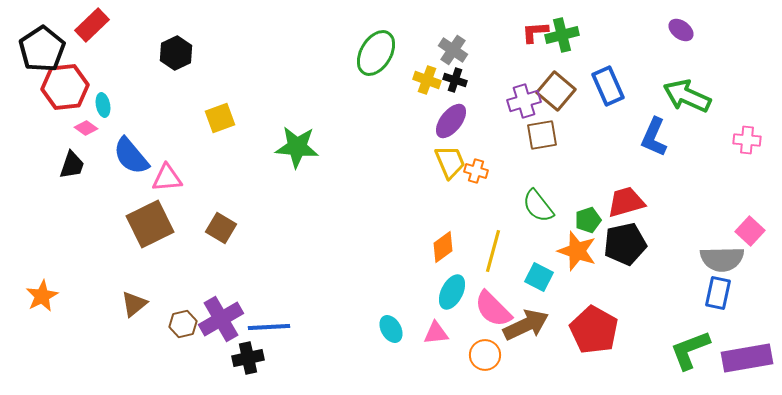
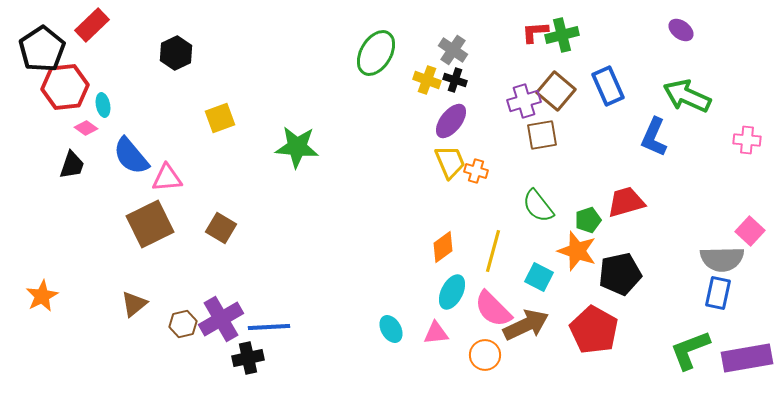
black pentagon at (625, 244): moved 5 px left, 30 px down
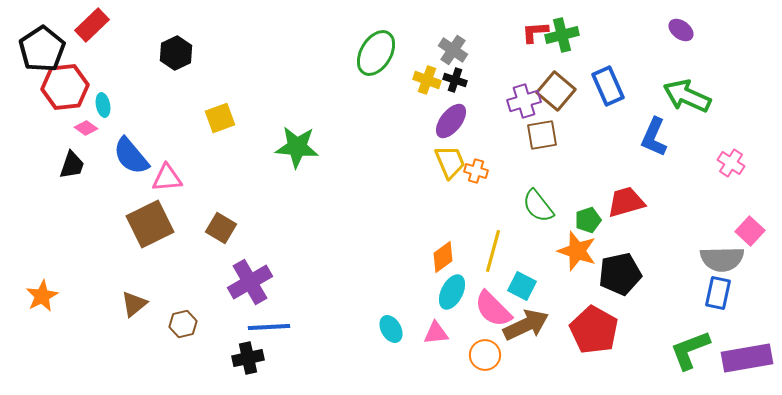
pink cross at (747, 140): moved 16 px left, 23 px down; rotated 28 degrees clockwise
orange diamond at (443, 247): moved 10 px down
cyan square at (539, 277): moved 17 px left, 9 px down
purple cross at (221, 319): moved 29 px right, 37 px up
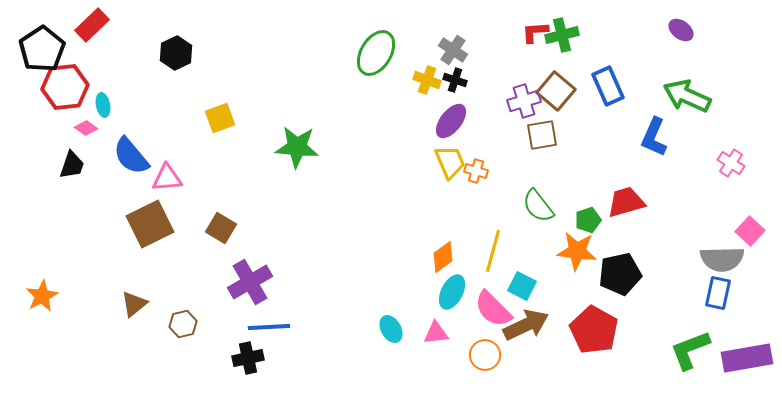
orange star at (577, 251): rotated 12 degrees counterclockwise
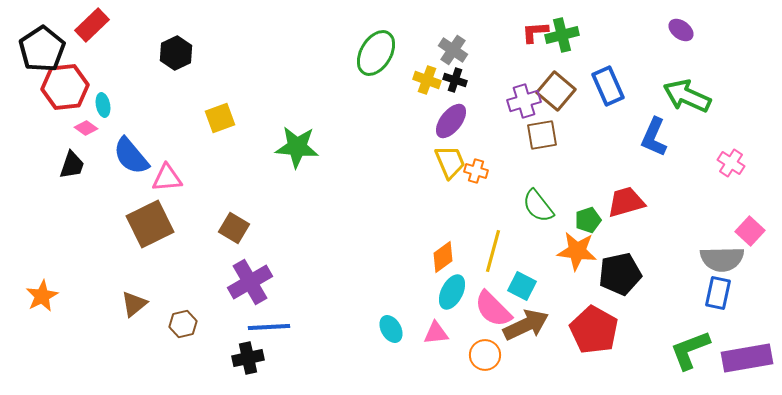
brown square at (221, 228): moved 13 px right
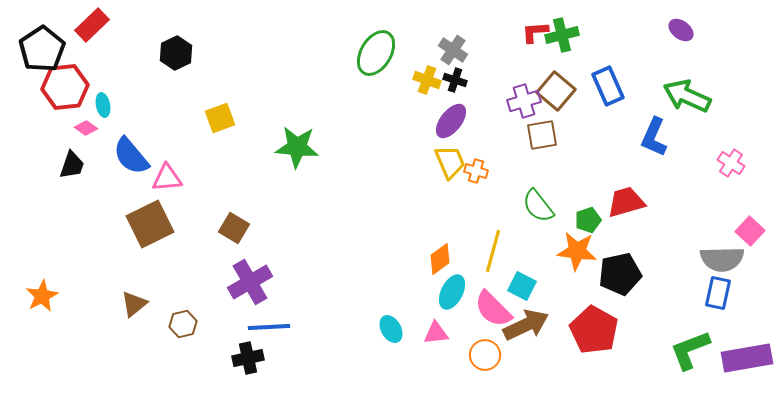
orange diamond at (443, 257): moved 3 px left, 2 px down
